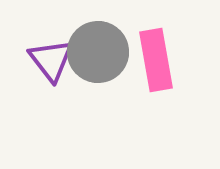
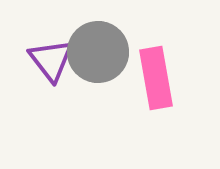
pink rectangle: moved 18 px down
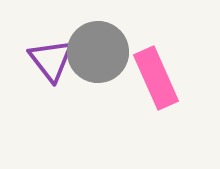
pink rectangle: rotated 14 degrees counterclockwise
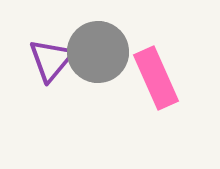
purple triangle: rotated 18 degrees clockwise
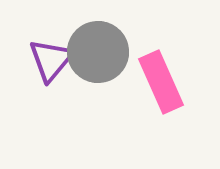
pink rectangle: moved 5 px right, 4 px down
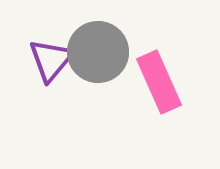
pink rectangle: moved 2 px left
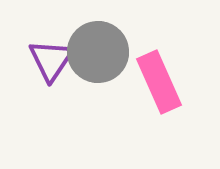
purple triangle: rotated 6 degrees counterclockwise
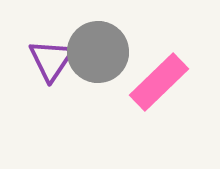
pink rectangle: rotated 70 degrees clockwise
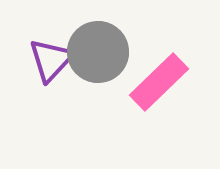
purple triangle: rotated 9 degrees clockwise
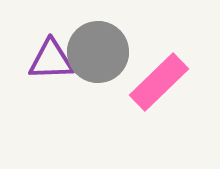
purple triangle: rotated 45 degrees clockwise
